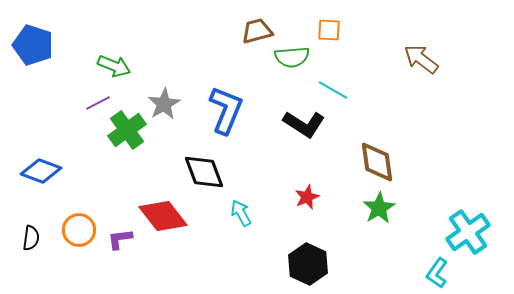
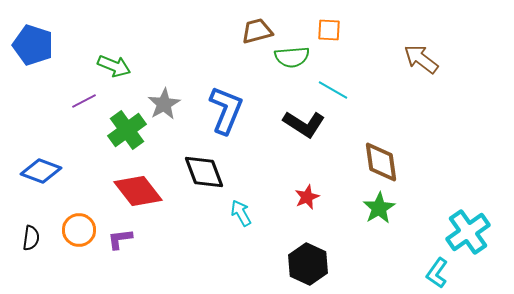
purple line: moved 14 px left, 2 px up
brown diamond: moved 4 px right
red diamond: moved 25 px left, 25 px up
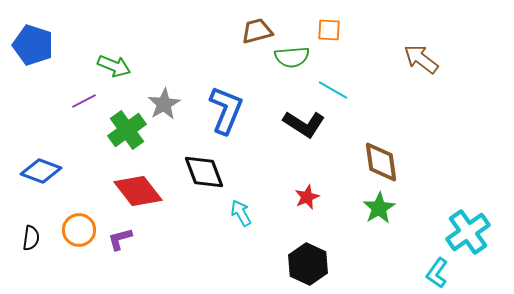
purple L-shape: rotated 8 degrees counterclockwise
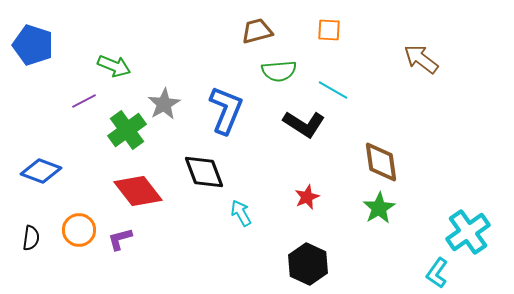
green semicircle: moved 13 px left, 14 px down
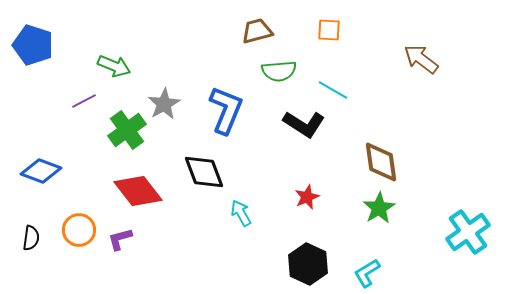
cyan L-shape: moved 70 px left; rotated 24 degrees clockwise
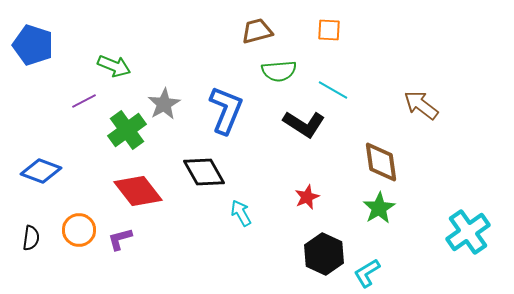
brown arrow: moved 46 px down
black diamond: rotated 9 degrees counterclockwise
black hexagon: moved 16 px right, 10 px up
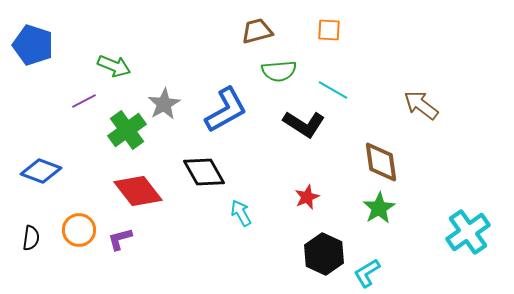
blue L-shape: rotated 39 degrees clockwise
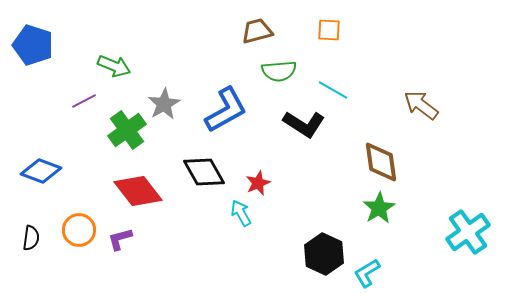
red star: moved 49 px left, 14 px up
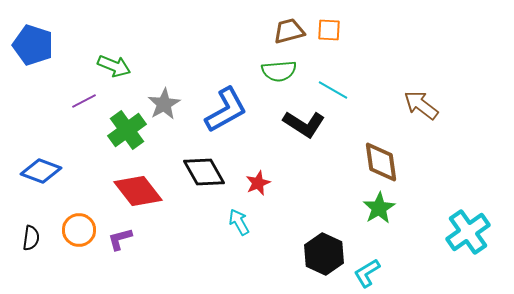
brown trapezoid: moved 32 px right
cyan arrow: moved 2 px left, 9 px down
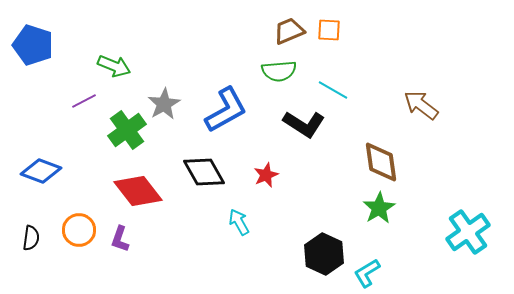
brown trapezoid: rotated 8 degrees counterclockwise
red star: moved 8 px right, 8 px up
purple L-shape: rotated 56 degrees counterclockwise
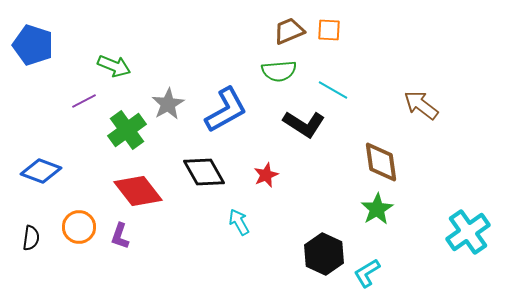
gray star: moved 4 px right
green star: moved 2 px left, 1 px down
orange circle: moved 3 px up
purple L-shape: moved 3 px up
